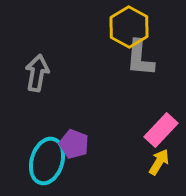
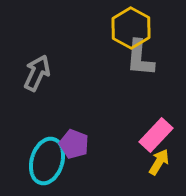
yellow hexagon: moved 2 px right, 1 px down
gray arrow: rotated 15 degrees clockwise
pink rectangle: moved 5 px left, 5 px down
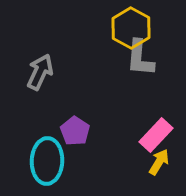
gray arrow: moved 3 px right, 1 px up
purple pentagon: moved 1 px right, 13 px up; rotated 12 degrees clockwise
cyan ellipse: rotated 15 degrees counterclockwise
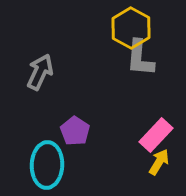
cyan ellipse: moved 4 px down
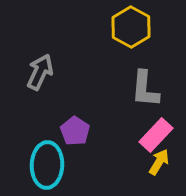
yellow hexagon: moved 1 px up
gray L-shape: moved 5 px right, 31 px down
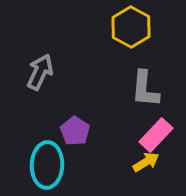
yellow arrow: moved 13 px left; rotated 28 degrees clockwise
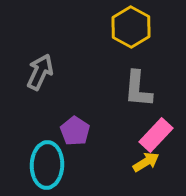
gray L-shape: moved 7 px left
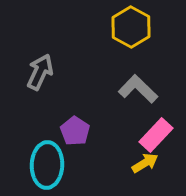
gray L-shape: rotated 129 degrees clockwise
yellow arrow: moved 1 px left, 1 px down
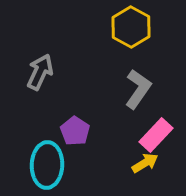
gray L-shape: rotated 81 degrees clockwise
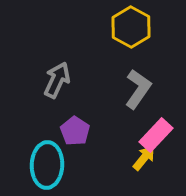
gray arrow: moved 17 px right, 8 px down
yellow arrow: moved 1 px left, 5 px up; rotated 20 degrees counterclockwise
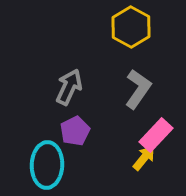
gray arrow: moved 12 px right, 7 px down
purple pentagon: rotated 12 degrees clockwise
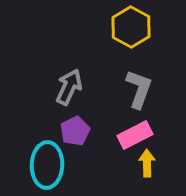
gray L-shape: moved 1 px right; rotated 15 degrees counterclockwise
pink rectangle: moved 21 px left; rotated 20 degrees clockwise
yellow arrow: moved 3 px right, 5 px down; rotated 40 degrees counterclockwise
